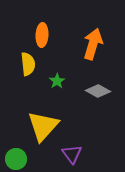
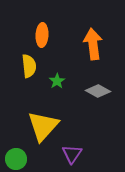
orange arrow: rotated 24 degrees counterclockwise
yellow semicircle: moved 1 px right, 2 px down
purple triangle: rotated 10 degrees clockwise
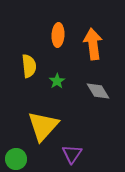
orange ellipse: moved 16 px right
gray diamond: rotated 30 degrees clockwise
